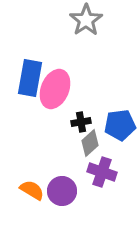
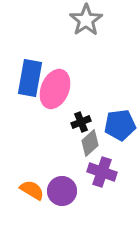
black cross: rotated 12 degrees counterclockwise
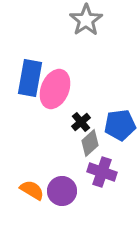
black cross: rotated 18 degrees counterclockwise
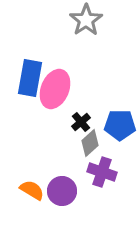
blue pentagon: rotated 8 degrees clockwise
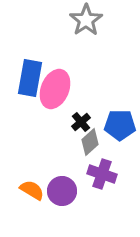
gray diamond: moved 1 px up
purple cross: moved 2 px down
